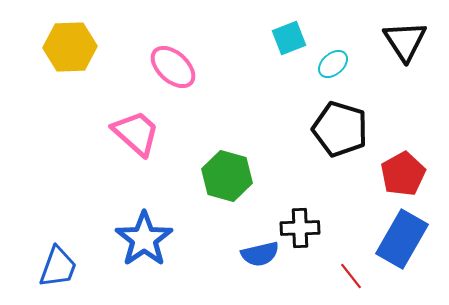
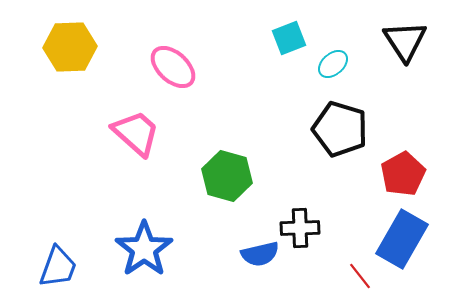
blue star: moved 10 px down
red line: moved 9 px right
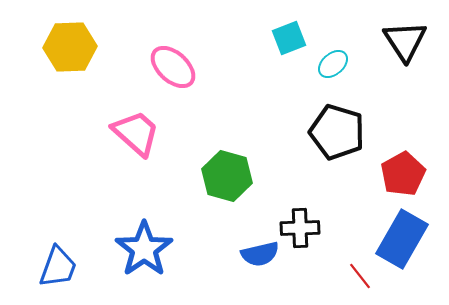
black pentagon: moved 3 px left, 3 px down
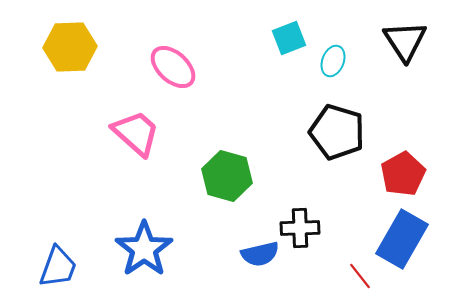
cyan ellipse: moved 3 px up; rotated 28 degrees counterclockwise
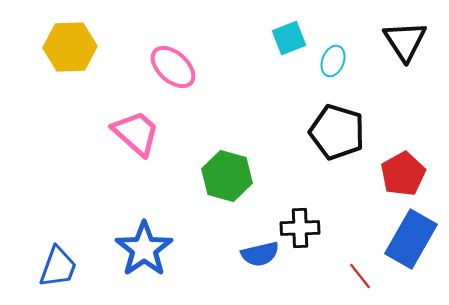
blue rectangle: moved 9 px right
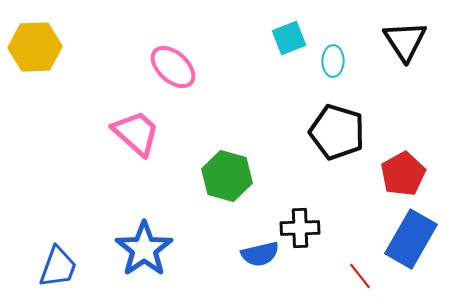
yellow hexagon: moved 35 px left
cyan ellipse: rotated 20 degrees counterclockwise
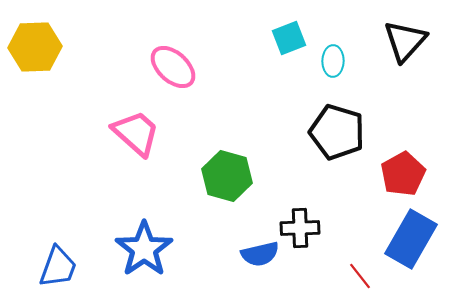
black triangle: rotated 15 degrees clockwise
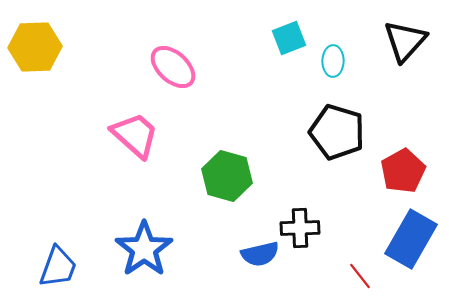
pink trapezoid: moved 1 px left, 2 px down
red pentagon: moved 3 px up
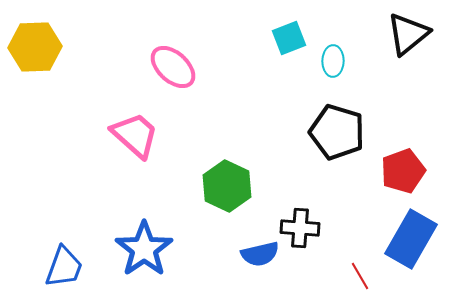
black triangle: moved 3 px right, 7 px up; rotated 9 degrees clockwise
red pentagon: rotated 9 degrees clockwise
green hexagon: moved 10 px down; rotated 9 degrees clockwise
black cross: rotated 6 degrees clockwise
blue trapezoid: moved 6 px right
red line: rotated 8 degrees clockwise
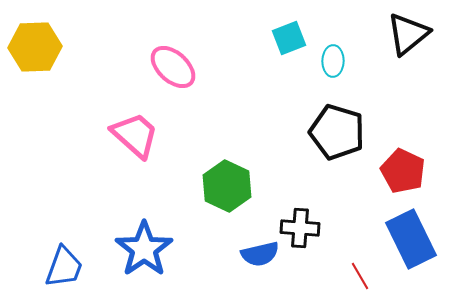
red pentagon: rotated 27 degrees counterclockwise
blue rectangle: rotated 56 degrees counterclockwise
